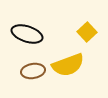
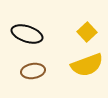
yellow semicircle: moved 19 px right
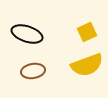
yellow square: rotated 18 degrees clockwise
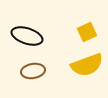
black ellipse: moved 2 px down
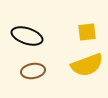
yellow square: rotated 18 degrees clockwise
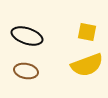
yellow square: rotated 18 degrees clockwise
brown ellipse: moved 7 px left; rotated 20 degrees clockwise
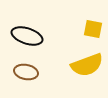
yellow square: moved 6 px right, 3 px up
brown ellipse: moved 1 px down
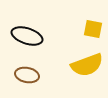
brown ellipse: moved 1 px right, 3 px down
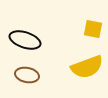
black ellipse: moved 2 px left, 4 px down
yellow semicircle: moved 2 px down
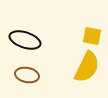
yellow square: moved 1 px left, 7 px down
yellow semicircle: rotated 44 degrees counterclockwise
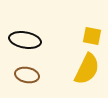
black ellipse: rotated 8 degrees counterclockwise
yellow semicircle: moved 2 px down
